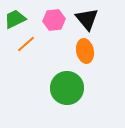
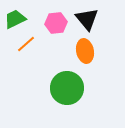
pink hexagon: moved 2 px right, 3 px down
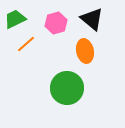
black triangle: moved 5 px right; rotated 10 degrees counterclockwise
pink hexagon: rotated 10 degrees counterclockwise
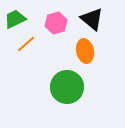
green circle: moved 1 px up
